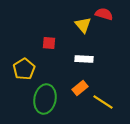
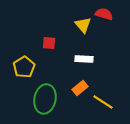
yellow pentagon: moved 2 px up
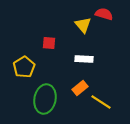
yellow line: moved 2 px left
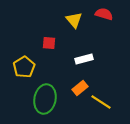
yellow triangle: moved 9 px left, 5 px up
white rectangle: rotated 18 degrees counterclockwise
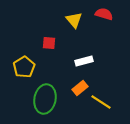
white rectangle: moved 2 px down
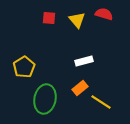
yellow triangle: moved 3 px right
red square: moved 25 px up
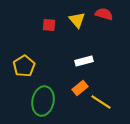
red square: moved 7 px down
yellow pentagon: moved 1 px up
green ellipse: moved 2 px left, 2 px down
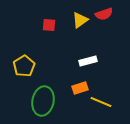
red semicircle: rotated 144 degrees clockwise
yellow triangle: moved 3 px right; rotated 36 degrees clockwise
white rectangle: moved 4 px right
orange rectangle: rotated 21 degrees clockwise
yellow line: rotated 10 degrees counterclockwise
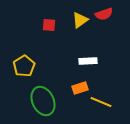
white rectangle: rotated 12 degrees clockwise
green ellipse: rotated 36 degrees counterclockwise
